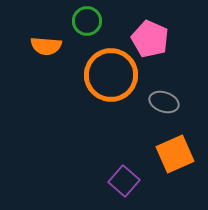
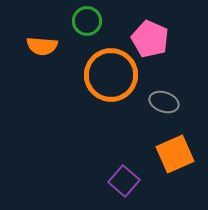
orange semicircle: moved 4 px left
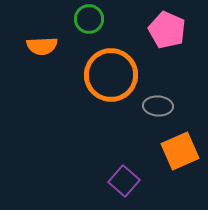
green circle: moved 2 px right, 2 px up
pink pentagon: moved 17 px right, 9 px up
orange semicircle: rotated 8 degrees counterclockwise
gray ellipse: moved 6 px left, 4 px down; rotated 16 degrees counterclockwise
orange square: moved 5 px right, 3 px up
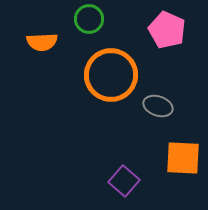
orange semicircle: moved 4 px up
gray ellipse: rotated 16 degrees clockwise
orange square: moved 3 px right, 7 px down; rotated 27 degrees clockwise
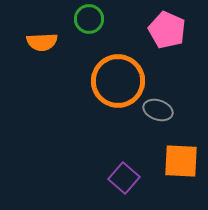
orange circle: moved 7 px right, 6 px down
gray ellipse: moved 4 px down
orange square: moved 2 px left, 3 px down
purple square: moved 3 px up
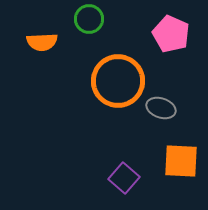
pink pentagon: moved 4 px right, 4 px down
gray ellipse: moved 3 px right, 2 px up
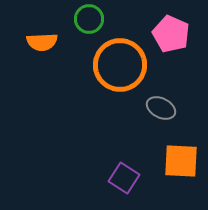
orange circle: moved 2 px right, 16 px up
gray ellipse: rotated 8 degrees clockwise
purple square: rotated 8 degrees counterclockwise
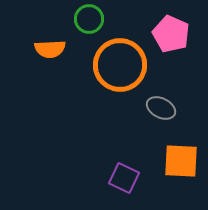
orange semicircle: moved 8 px right, 7 px down
purple square: rotated 8 degrees counterclockwise
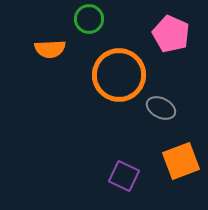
orange circle: moved 1 px left, 10 px down
orange square: rotated 24 degrees counterclockwise
purple square: moved 2 px up
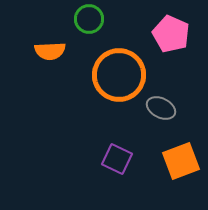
orange semicircle: moved 2 px down
purple square: moved 7 px left, 17 px up
